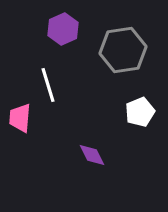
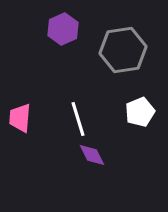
white line: moved 30 px right, 34 px down
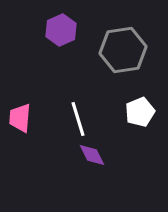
purple hexagon: moved 2 px left, 1 px down
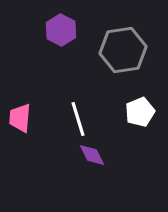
purple hexagon: rotated 8 degrees counterclockwise
